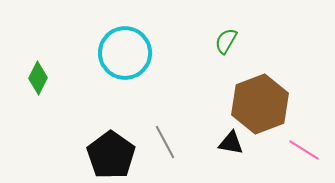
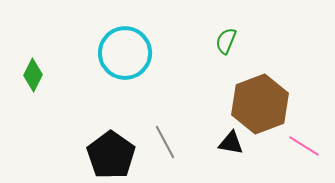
green semicircle: rotated 8 degrees counterclockwise
green diamond: moved 5 px left, 3 px up
pink line: moved 4 px up
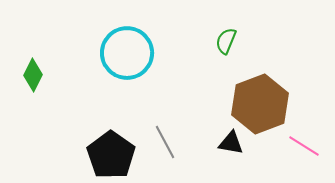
cyan circle: moved 2 px right
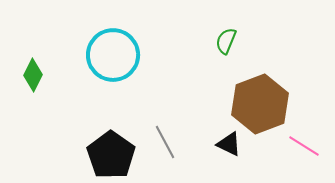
cyan circle: moved 14 px left, 2 px down
black triangle: moved 2 px left, 1 px down; rotated 16 degrees clockwise
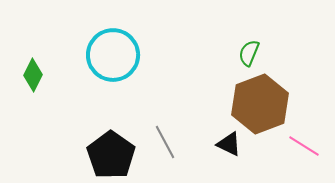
green semicircle: moved 23 px right, 12 px down
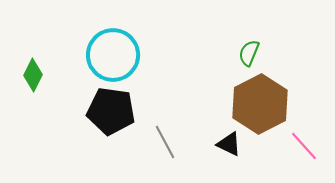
brown hexagon: rotated 6 degrees counterclockwise
pink line: rotated 16 degrees clockwise
black pentagon: moved 44 px up; rotated 27 degrees counterclockwise
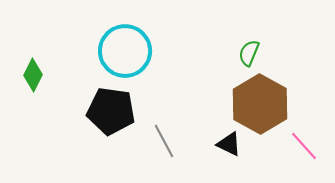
cyan circle: moved 12 px right, 4 px up
brown hexagon: rotated 4 degrees counterclockwise
gray line: moved 1 px left, 1 px up
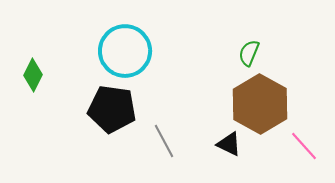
black pentagon: moved 1 px right, 2 px up
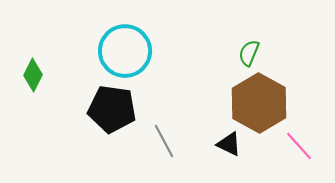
brown hexagon: moved 1 px left, 1 px up
pink line: moved 5 px left
